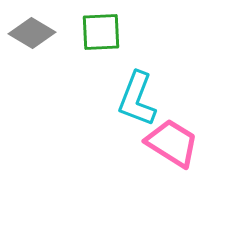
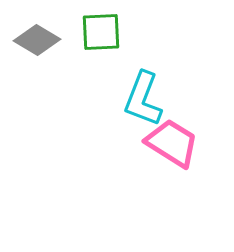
gray diamond: moved 5 px right, 7 px down
cyan L-shape: moved 6 px right
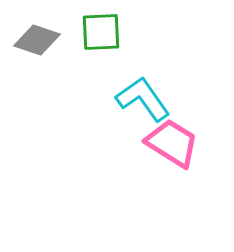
gray diamond: rotated 12 degrees counterclockwise
cyan L-shape: rotated 124 degrees clockwise
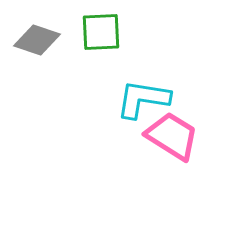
cyan L-shape: rotated 46 degrees counterclockwise
pink trapezoid: moved 7 px up
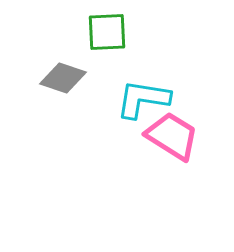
green square: moved 6 px right
gray diamond: moved 26 px right, 38 px down
